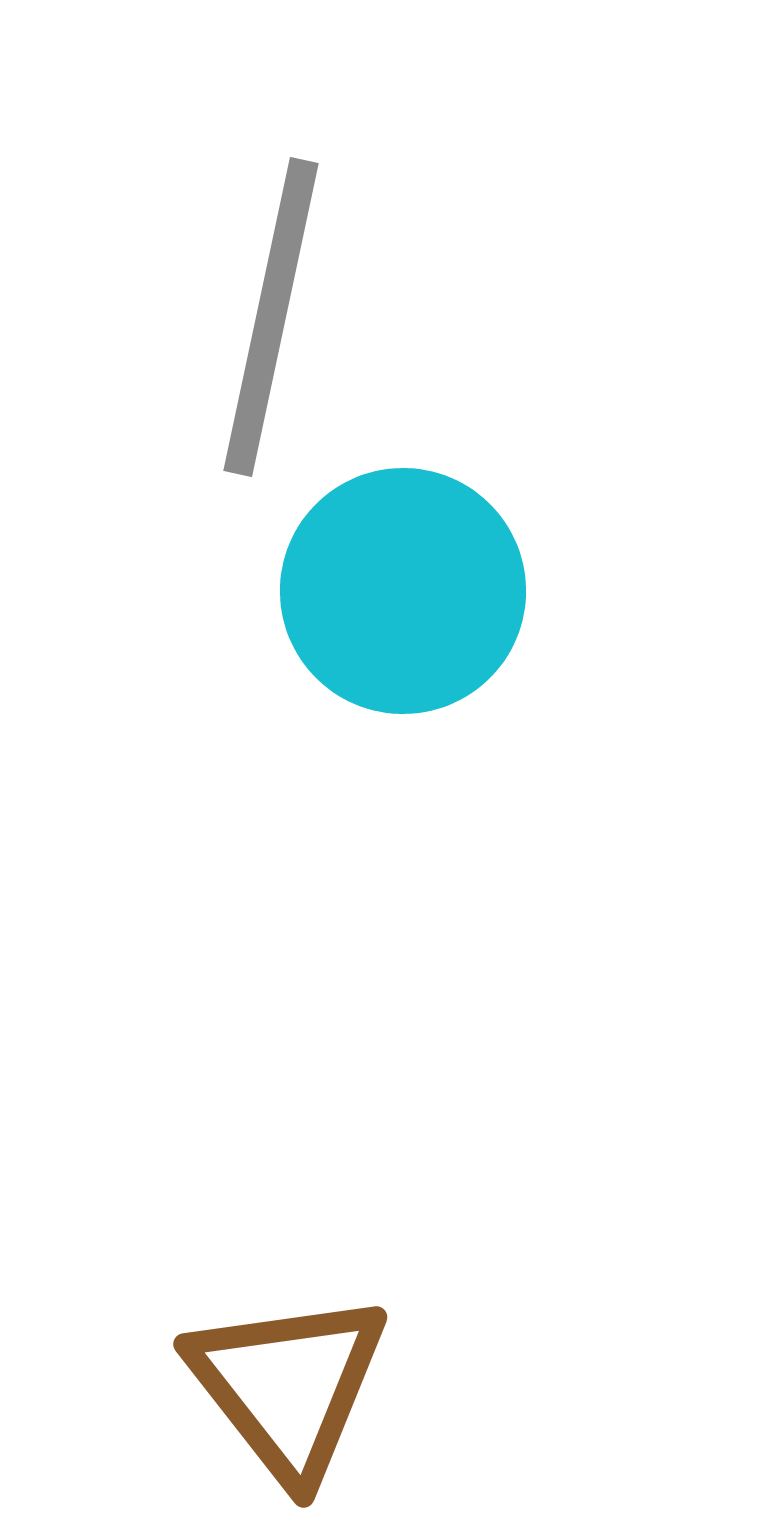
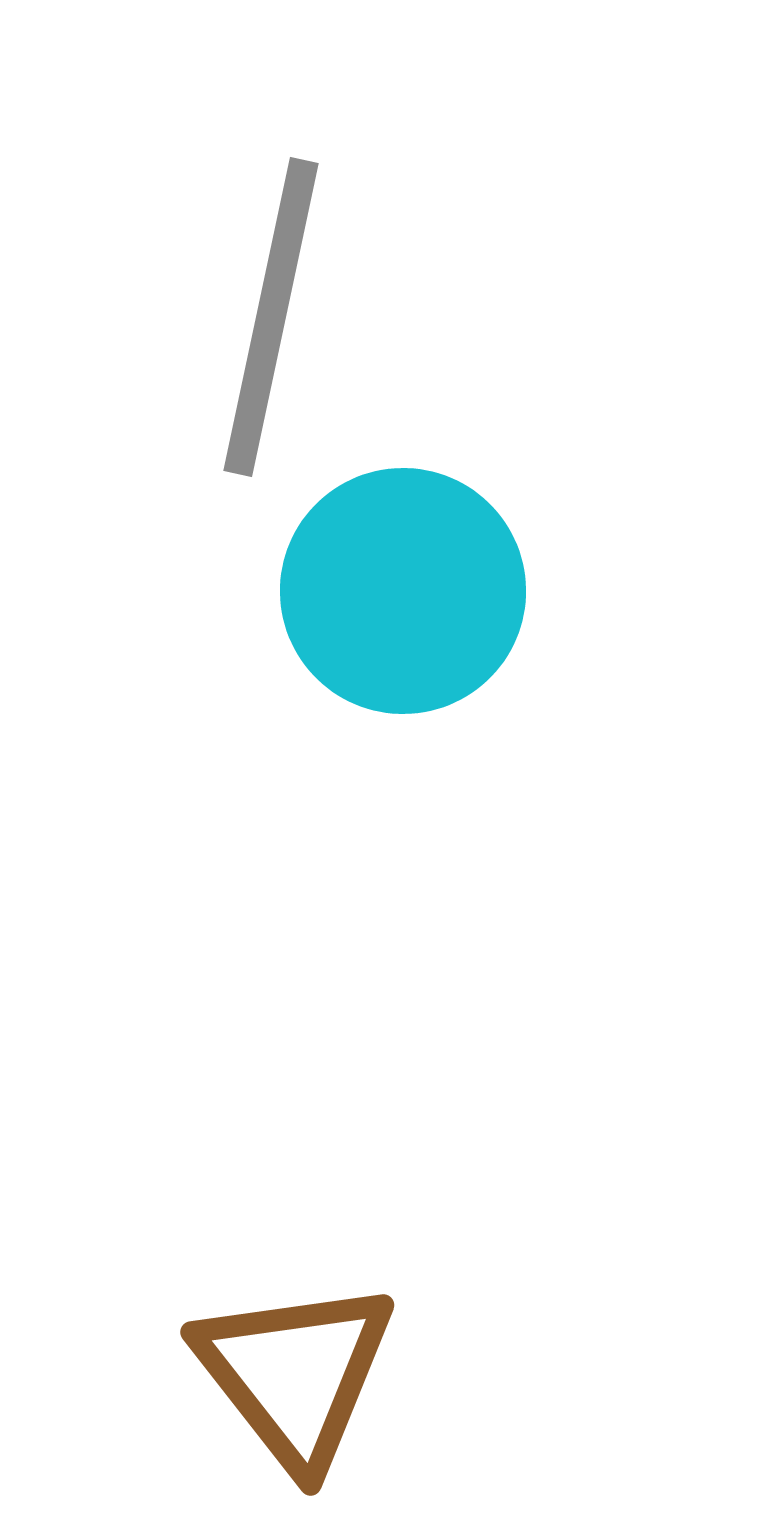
brown triangle: moved 7 px right, 12 px up
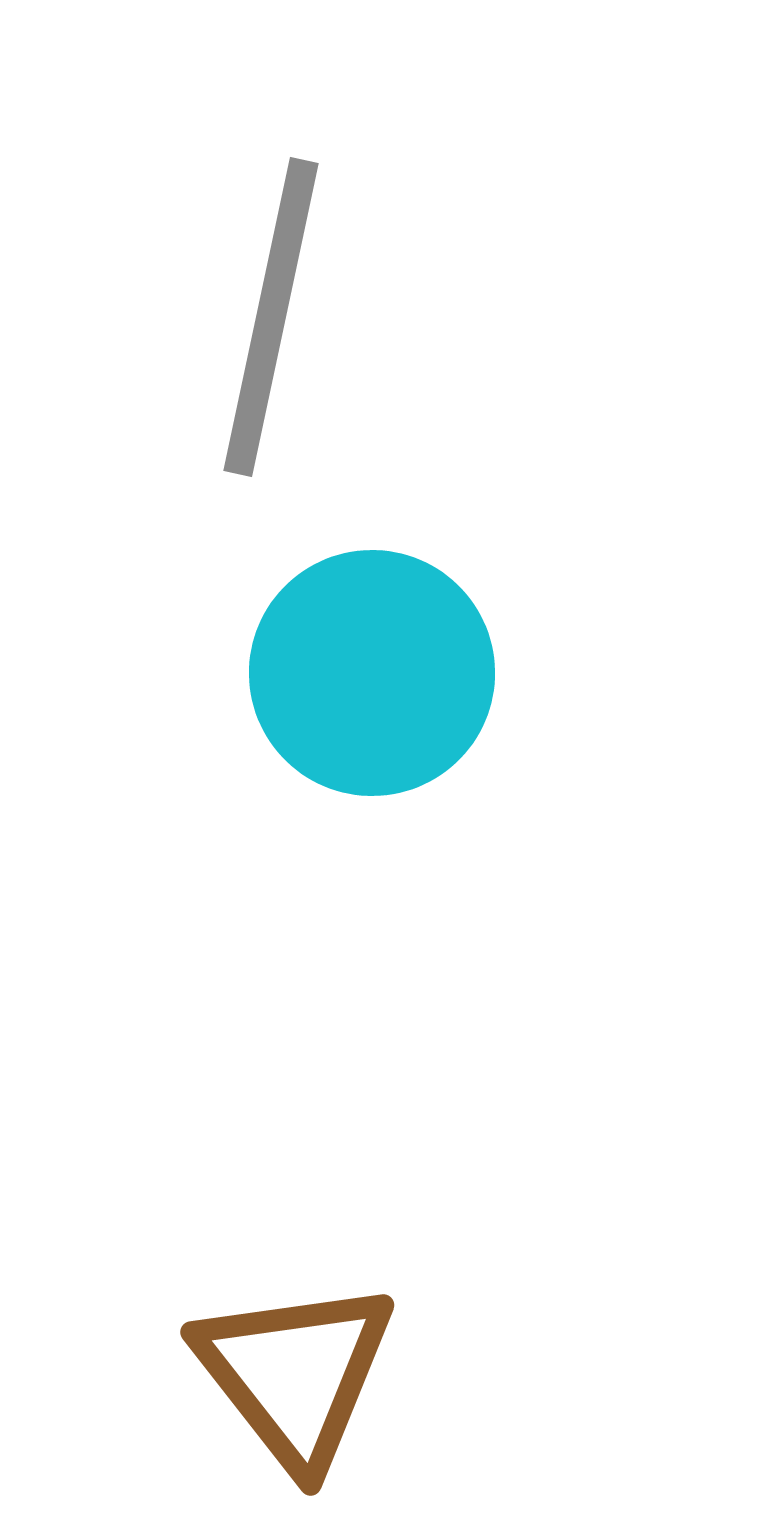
cyan circle: moved 31 px left, 82 px down
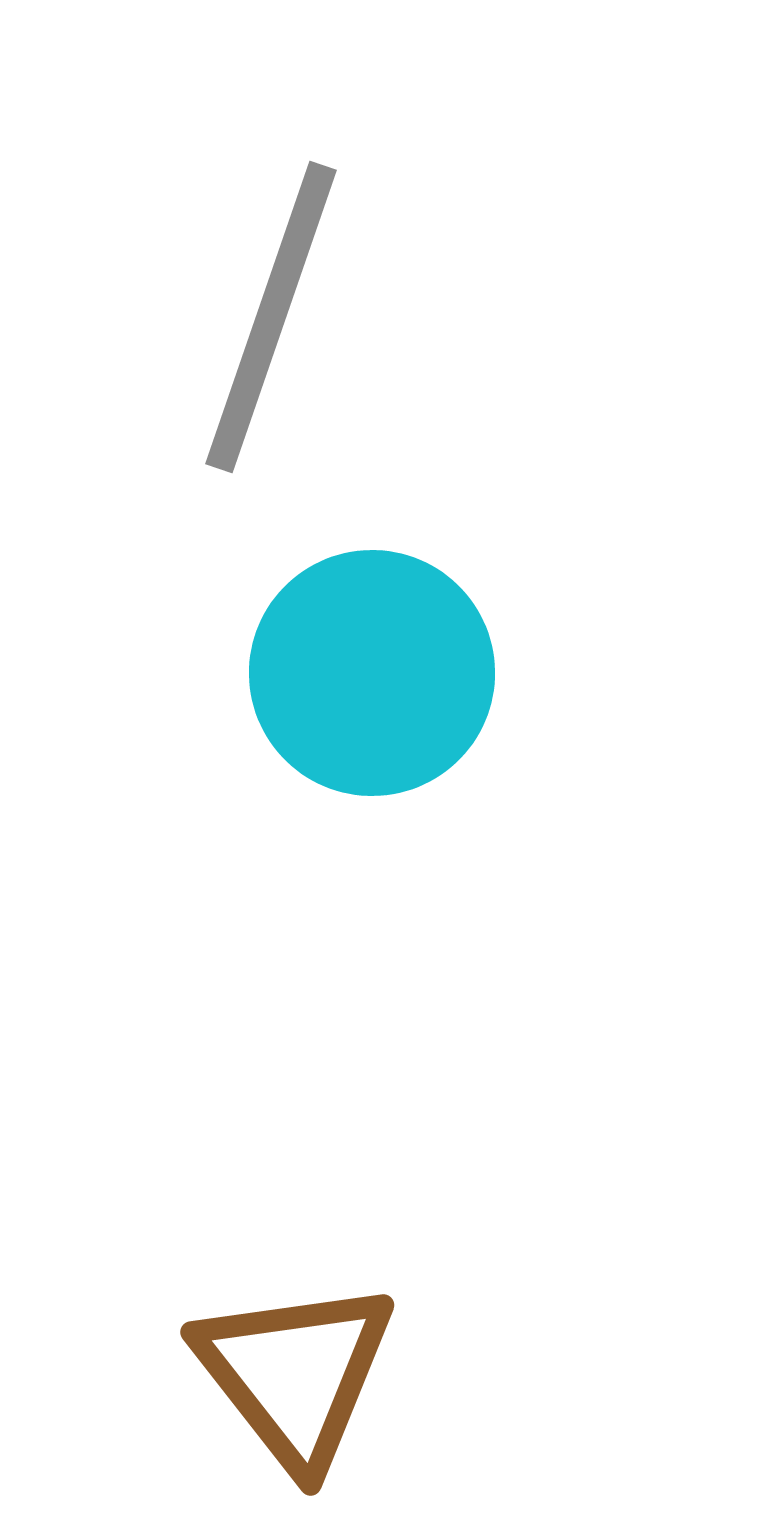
gray line: rotated 7 degrees clockwise
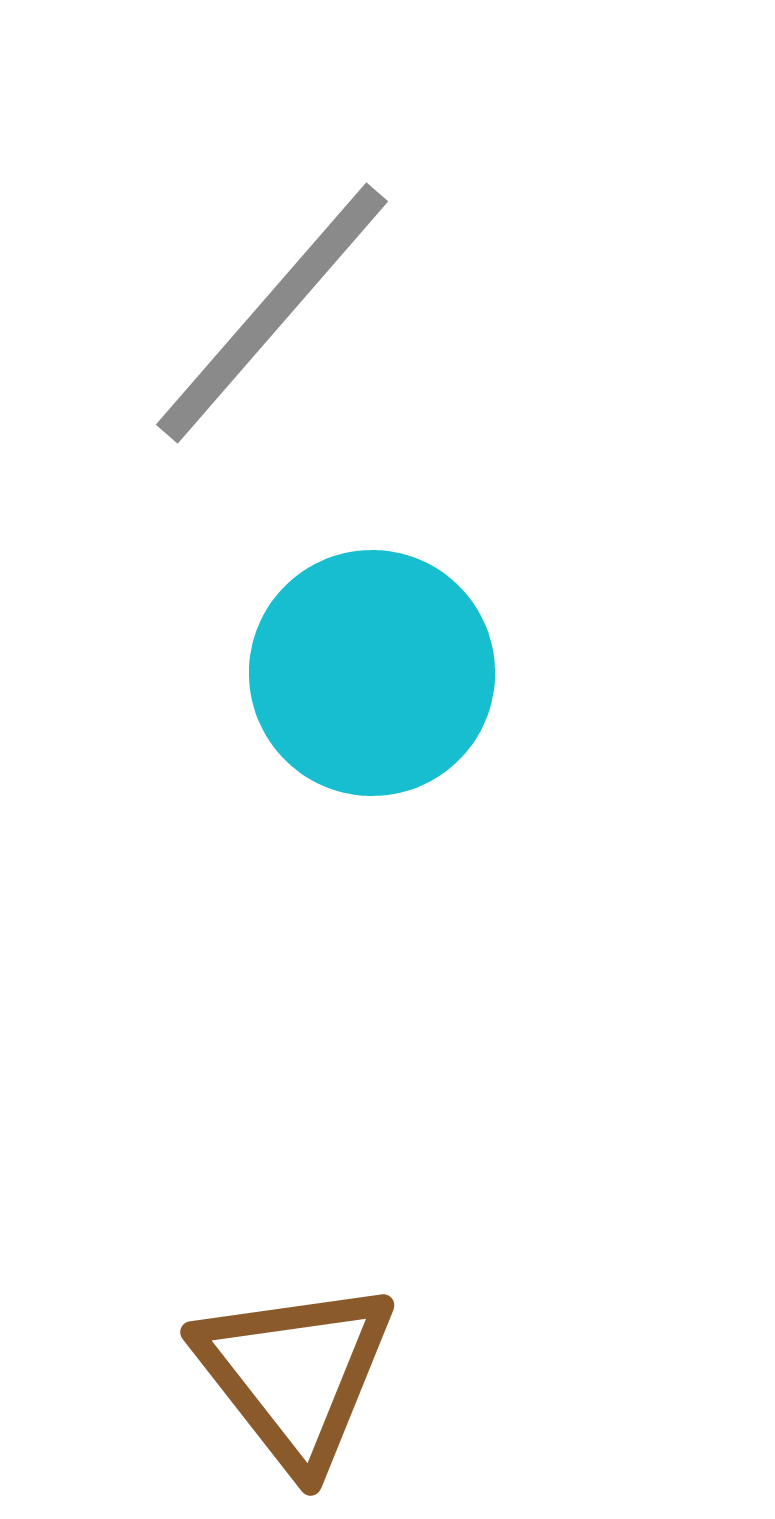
gray line: moved 1 px right, 4 px up; rotated 22 degrees clockwise
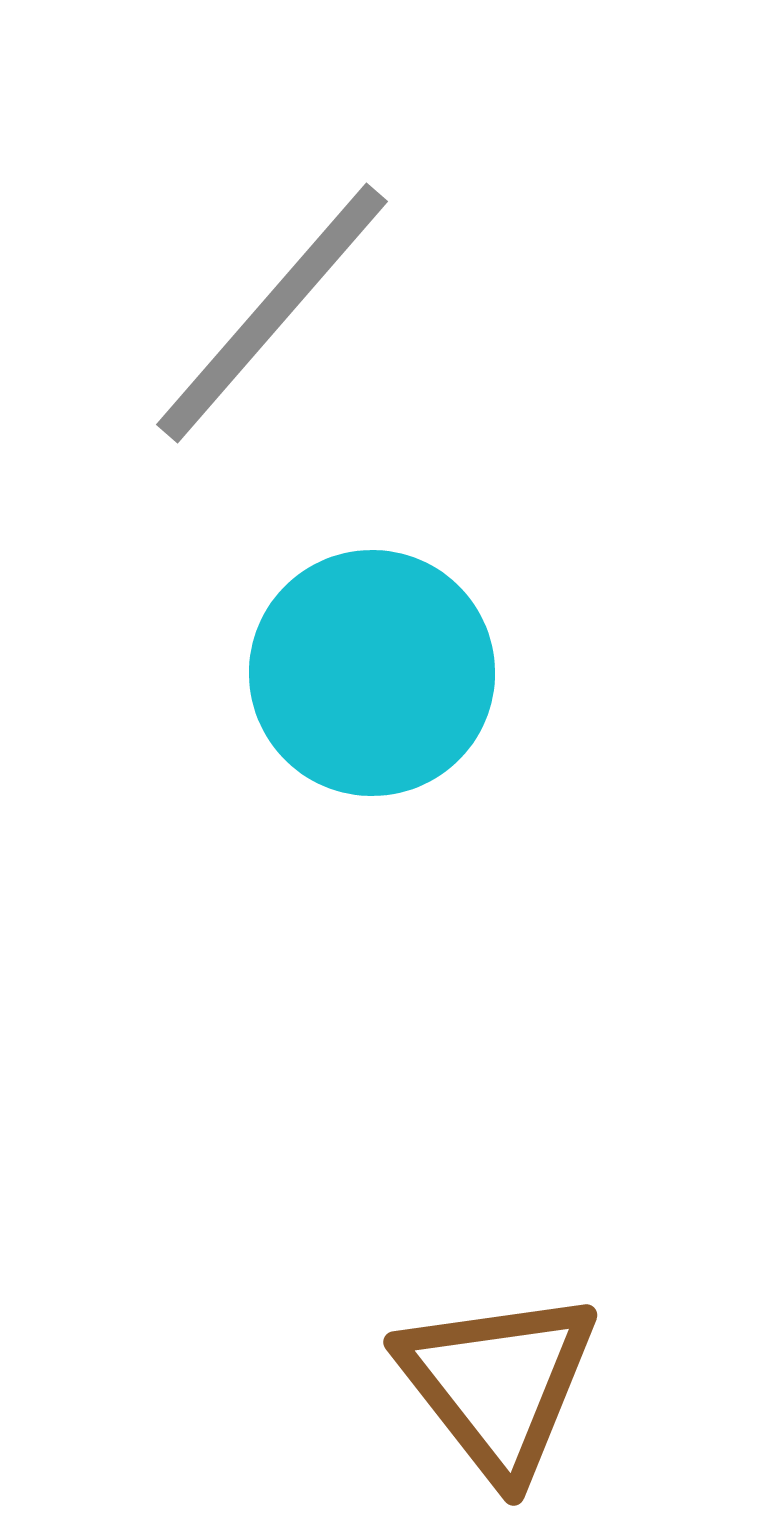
brown triangle: moved 203 px right, 10 px down
